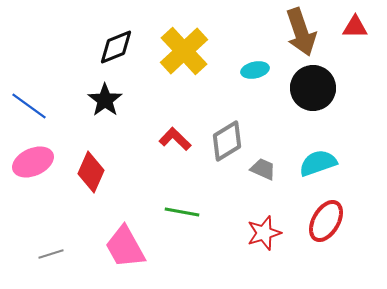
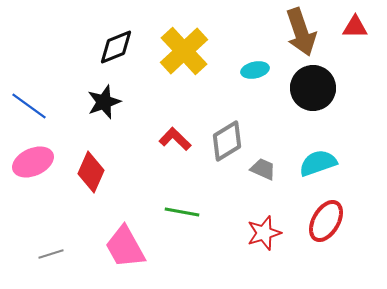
black star: moved 1 px left, 2 px down; rotated 16 degrees clockwise
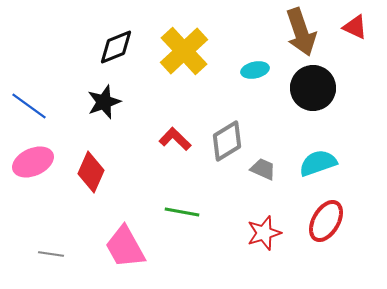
red triangle: rotated 24 degrees clockwise
gray line: rotated 25 degrees clockwise
